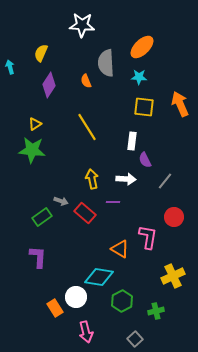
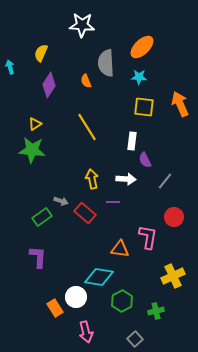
orange triangle: rotated 24 degrees counterclockwise
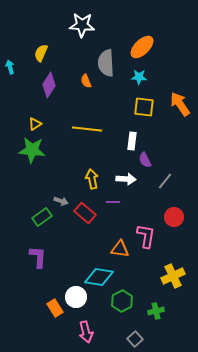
orange arrow: rotated 10 degrees counterclockwise
yellow line: moved 2 px down; rotated 52 degrees counterclockwise
pink L-shape: moved 2 px left, 1 px up
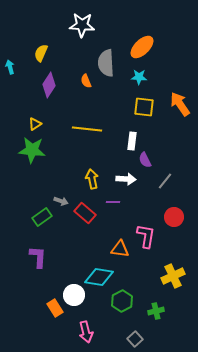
white circle: moved 2 px left, 2 px up
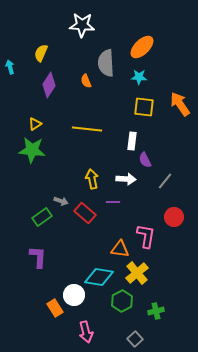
yellow cross: moved 36 px left, 3 px up; rotated 15 degrees counterclockwise
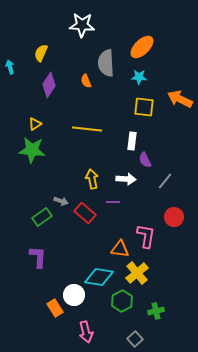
orange arrow: moved 5 px up; rotated 30 degrees counterclockwise
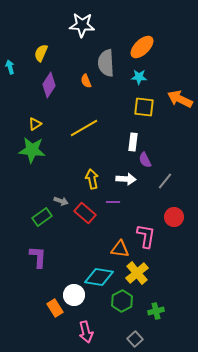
yellow line: moved 3 px left, 1 px up; rotated 36 degrees counterclockwise
white rectangle: moved 1 px right, 1 px down
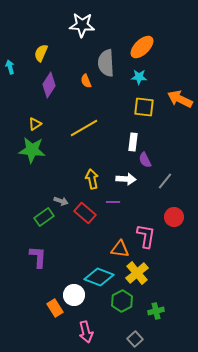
green rectangle: moved 2 px right
cyan diamond: rotated 12 degrees clockwise
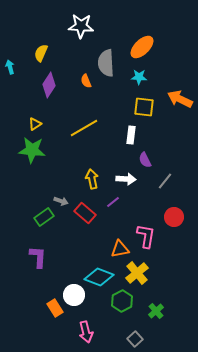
white star: moved 1 px left, 1 px down
white rectangle: moved 2 px left, 7 px up
purple line: rotated 40 degrees counterclockwise
orange triangle: rotated 18 degrees counterclockwise
green cross: rotated 28 degrees counterclockwise
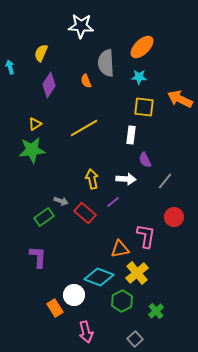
green star: rotated 12 degrees counterclockwise
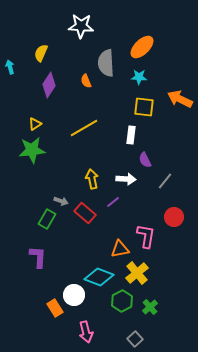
green rectangle: moved 3 px right, 2 px down; rotated 24 degrees counterclockwise
green cross: moved 6 px left, 4 px up
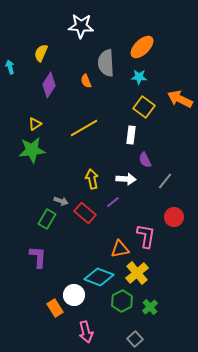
yellow square: rotated 30 degrees clockwise
